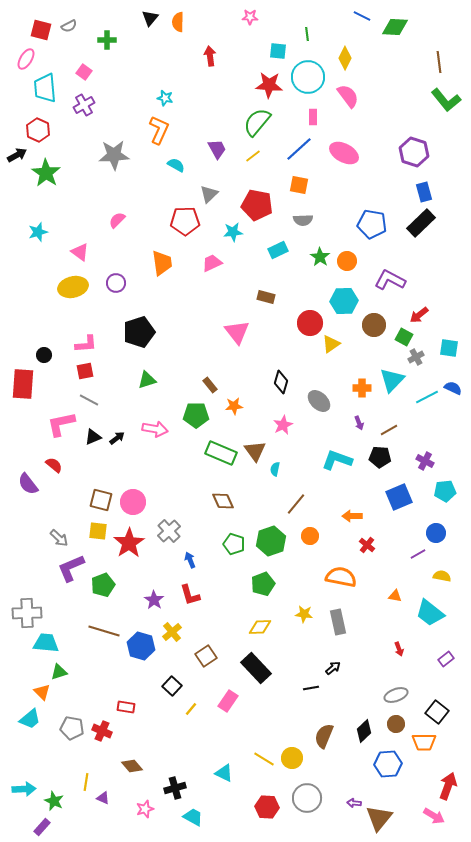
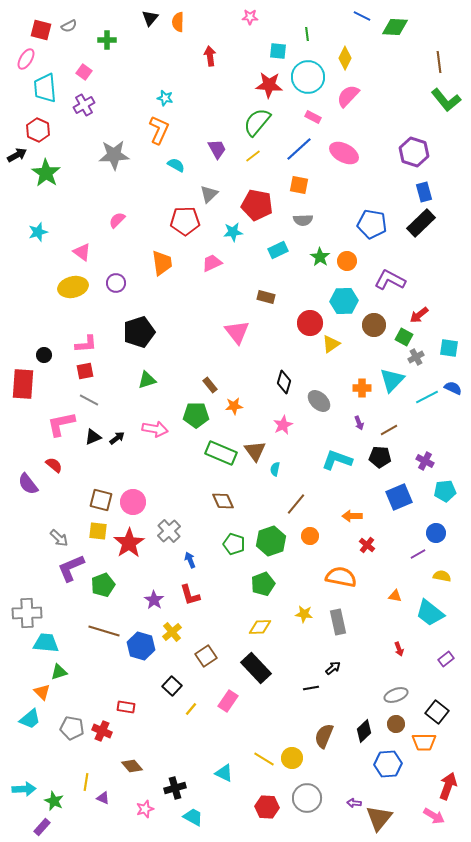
pink semicircle at (348, 96): rotated 100 degrees counterclockwise
pink rectangle at (313, 117): rotated 63 degrees counterclockwise
pink triangle at (80, 252): moved 2 px right
black diamond at (281, 382): moved 3 px right
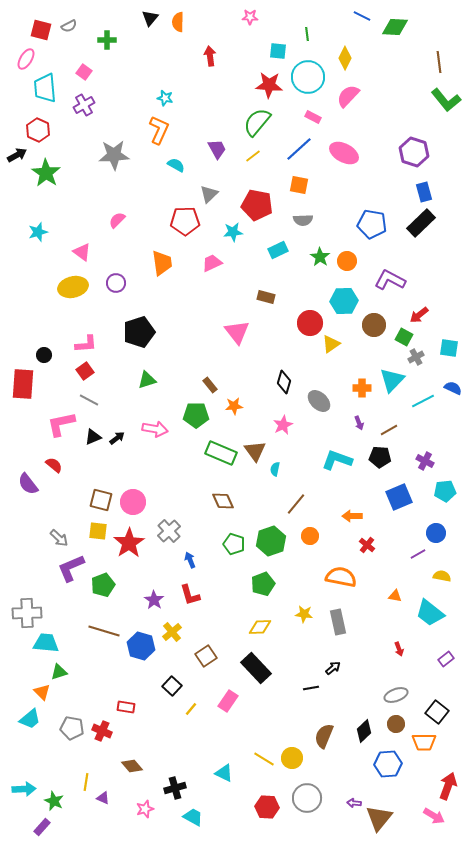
red square at (85, 371): rotated 24 degrees counterclockwise
cyan line at (427, 397): moved 4 px left, 4 px down
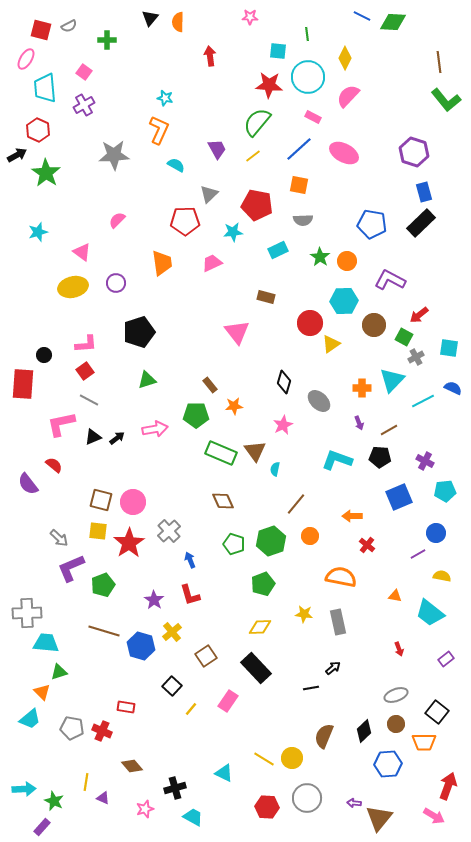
green diamond at (395, 27): moved 2 px left, 5 px up
pink arrow at (155, 429): rotated 20 degrees counterclockwise
